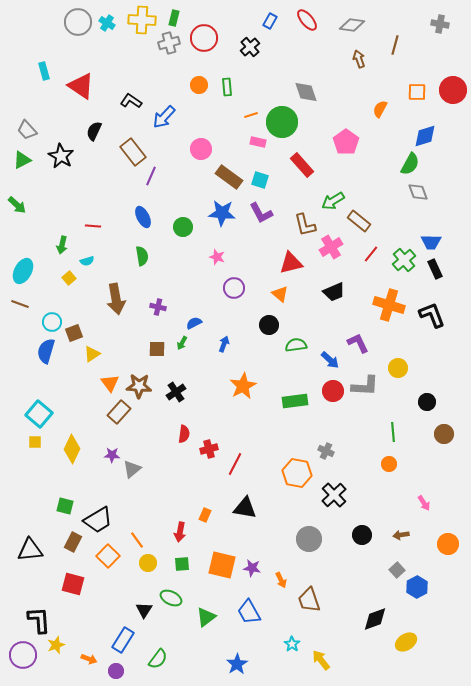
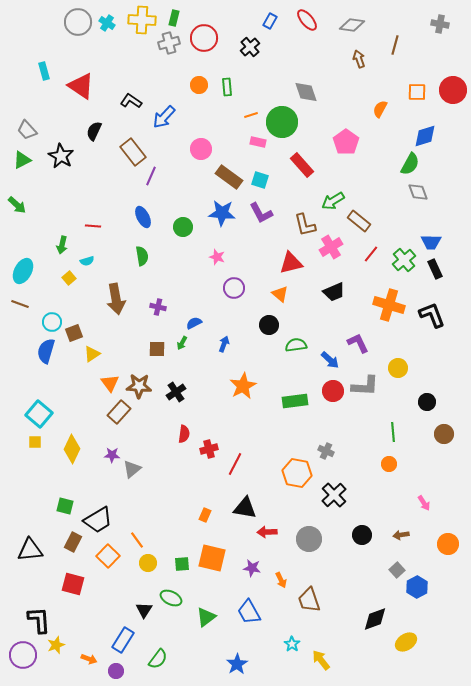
red arrow at (180, 532): moved 87 px right; rotated 78 degrees clockwise
orange square at (222, 565): moved 10 px left, 7 px up
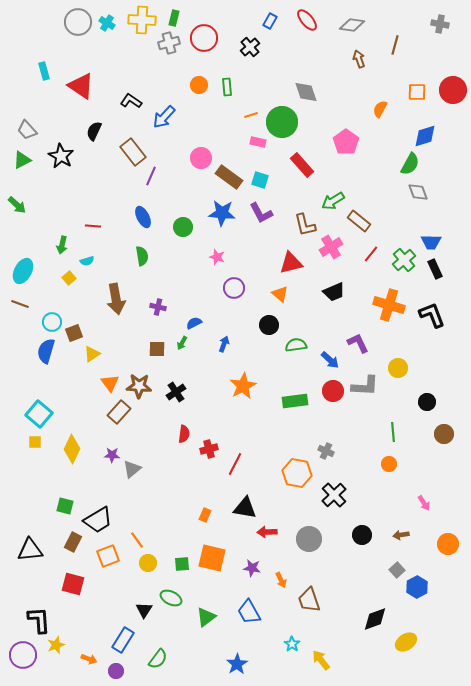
pink circle at (201, 149): moved 9 px down
orange square at (108, 556): rotated 25 degrees clockwise
